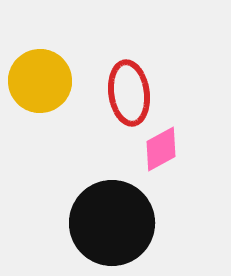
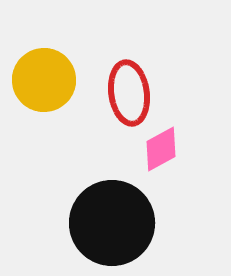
yellow circle: moved 4 px right, 1 px up
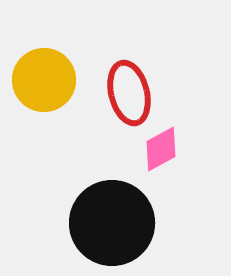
red ellipse: rotated 6 degrees counterclockwise
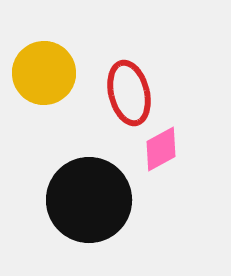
yellow circle: moved 7 px up
black circle: moved 23 px left, 23 px up
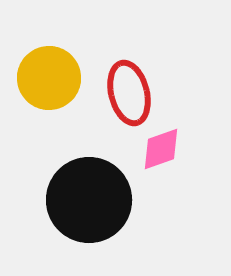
yellow circle: moved 5 px right, 5 px down
pink diamond: rotated 9 degrees clockwise
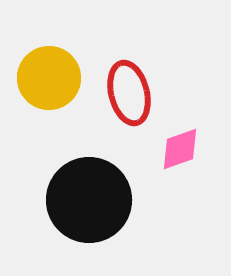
pink diamond: moved 19 px right
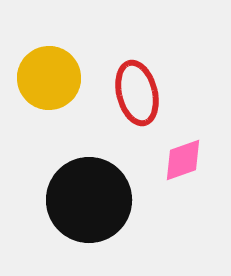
red ellipse: moved 8 px right
pink diamond: moved 3 px right, 11 px down
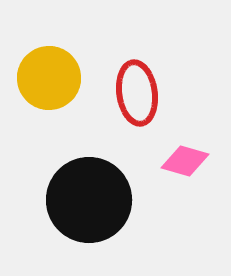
red ellipse: rotated 6 degrees clockwise
pink diamond: moved 2 px right, 1 px down; rotated 36 degrees clockwise
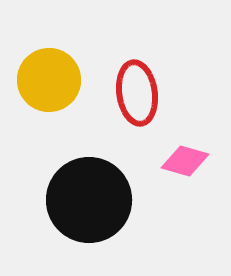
yellow circle: moved 2 px down
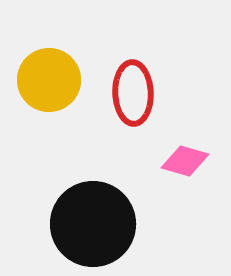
red ellipse: moved 4 px left; rotated 6 degrees clockwise
black circle: moved 4 px right, 24 px down
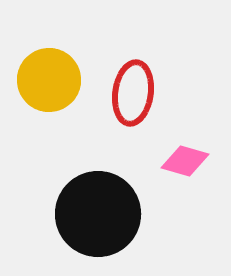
red ellipse: rotated 10 degrees clockwise
black circle: moved 5 px right, 10 px up
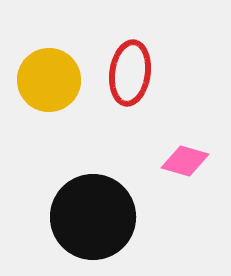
red ellipse: moved 3 px left, 20 px up
black circle: moved 5 px left, 3 px down
